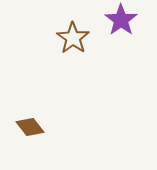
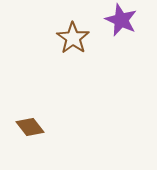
purple star: rotated 12 degrees counterclockwise
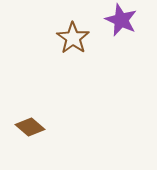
brown diamond: rotated 12 degrees counterclockwise
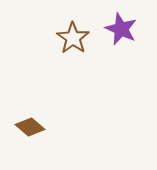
purple star: moved 9 px down
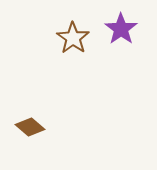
purple star: rotated 12 degrees clockwise
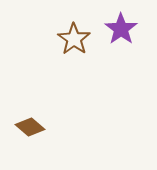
brown star: moved 1 px right, 1 px down
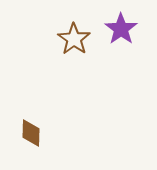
brown diamond: moved 1 px right, 6 px down; rotated 52 degrees clockwise
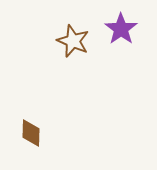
brown star: moved 1 px left, 2 px down; rotated 12 degrees counterclockwise
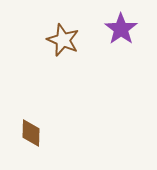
brown star: moved 10 px left, 1 px up
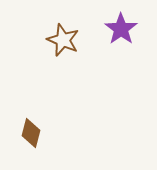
brown diamond: rotated 12 degrees clockwise
